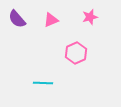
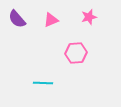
pink star: moved 1 px left
pink hexagon: rotated 20 degrees clockwise
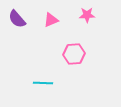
pink star: moved 2 px left, 2 px up; rotated 14 degrees clockwise
pink hexagon: moved 2 px left, 1 px down
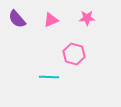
pink star: moved 3 px down
pink hexagon: rotated 20 degrees clockwise
cyan line: moved 6 px right, 6 px up
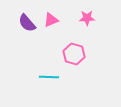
purple semicircle: moved 10 px right, 4 px down
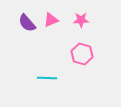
pink star: moved 6 px left, 2 px down
pink hexagon: moved 8 px right
cyan line: moved 2 px left, 1 px down
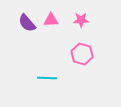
pink triangle: rotated 21 degrees clockwise
